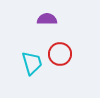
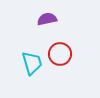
purple semicircle: rotated 12 degrees counterclockwise
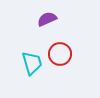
purple semicircle: rotated 12 degrees counterclockwise
